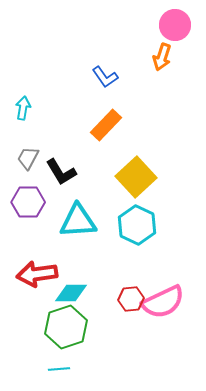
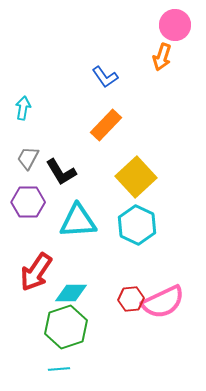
red arrow: moved 1 px left, 2 px up; rotated 48 degrees counterclockwise
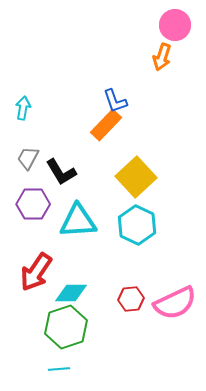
blue L-shape: moved 10 px right, 24 px down; rotated 16 degrees clockwise
purple hexagon: moved 5 px right, 2 px down
pink semicircle: moved 12 px right, 1 px down
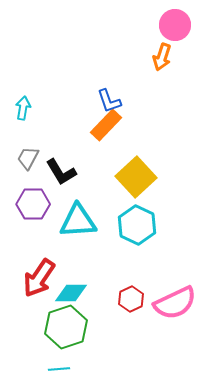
blue L-shape: moved 6 px left
red arrow: moved 3 px right, 6 px down
red hexagon: rotated 20 degrees counterclockwise
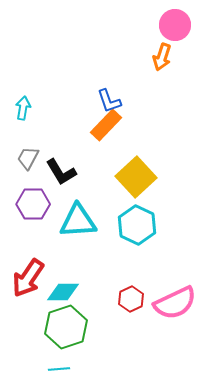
red arrow: moved 11 px left
cyan diamond: moved 8 px left, 1 px up
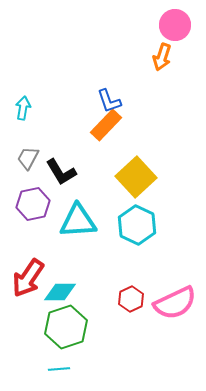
purple hexagon: rotated 12 degrees counterclockwise
cyan diamond: moved 3 px left
